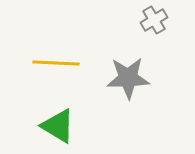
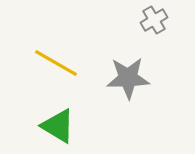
yellow line: rotated 27 degrees clockwise
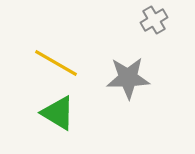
green triangle: moved 13 px up
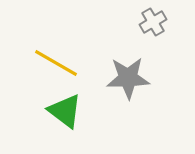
gray cross: moved 1 px left, 2 px down
green triangle: moved 7 px right, 2 px up; rotated 6 degrees clockwise
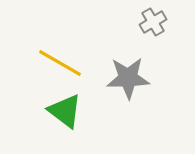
yellow line: moved 4 px right
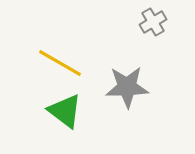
gray star: moved 1 px left, 9 px down
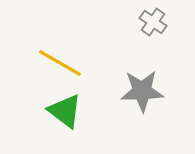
gray cross: rotated 24 degrees counterclockwise
gray star: moved 15 px right, 4 px down
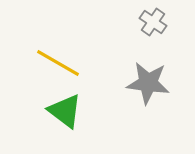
yellow line: moved 2 px left
gray star: moved 6 px right, 8 px up; rotated 9 degrees clockwise
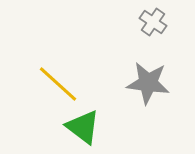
yellow line: moved 21 px down; rotated 12 degrees clockwise
green triangle: moved 18 px right, 16 px down
